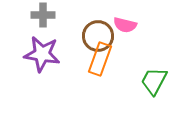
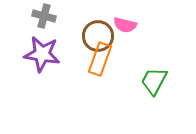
gray cross: moved 1 px right, 1 px down; rotated 15 degrees clockwise
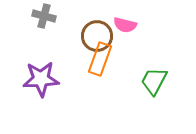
brown circle: moved 1 px left
purple star: moved 1 px left, 25 px down; rotated 12 degrees counterclockwise
